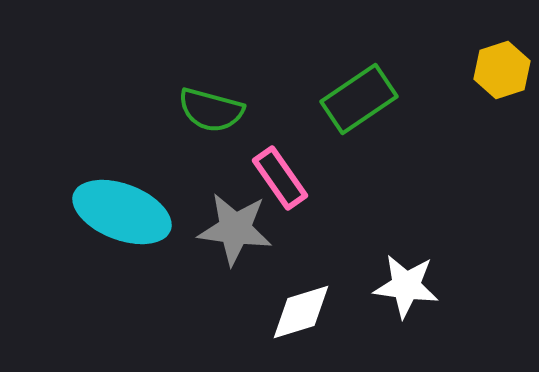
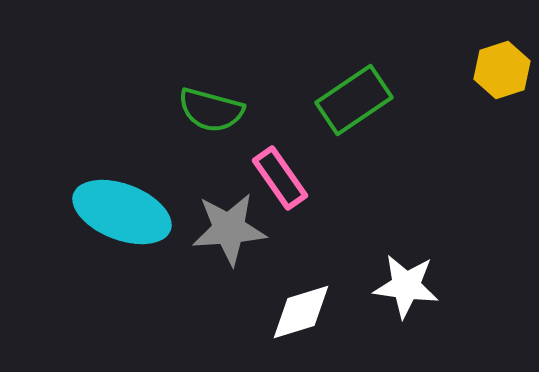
green rectangle: moved 5 px left, 1 px down
gray star: moved 6 px left; rotated 12 degrees counterclockwise
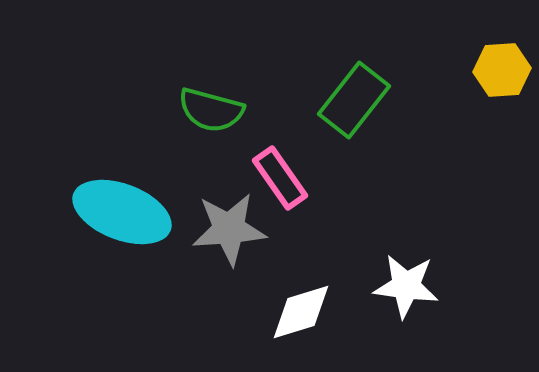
yellow hexagon: rotated 14 degrees clockwise
green rectangle: rotated 18 degrees counterclockwise
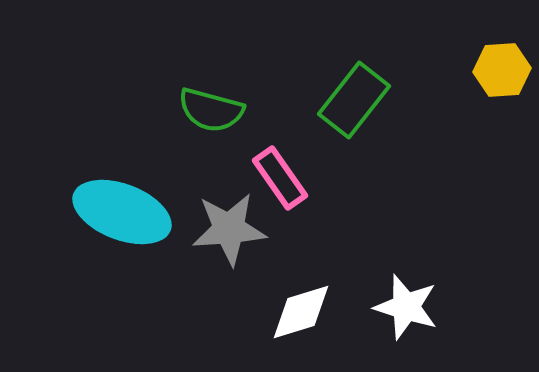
white star: moved 21 px down; rotated 10 degrees clockwise
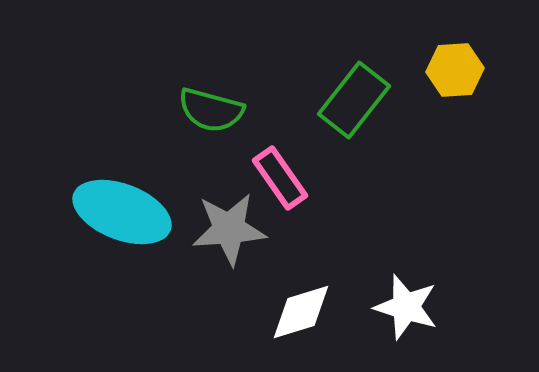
yellow hexagon: moved 47 px left
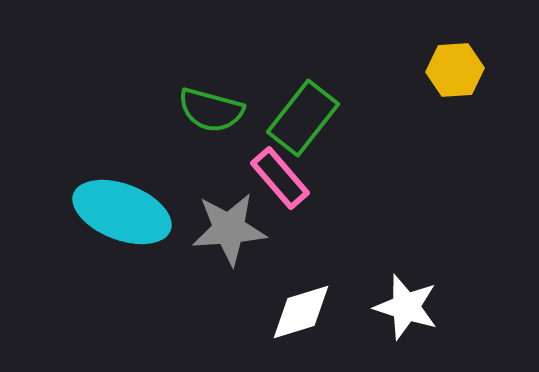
green rectangle: moved 51 px left, 18 px down
pink rectangle: rotated 6 degrees counterclockwise
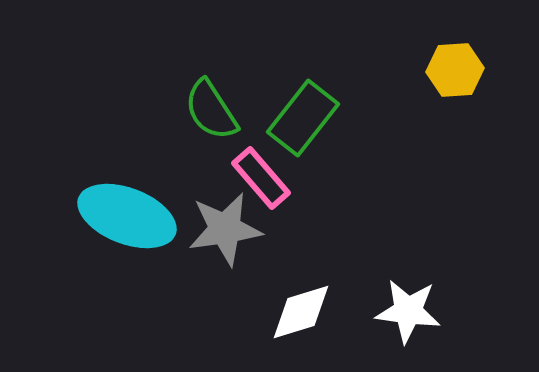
green semicircle: rotated 42 degrees clockwise
pink rectangle: moved 19 px left
cyan ellipse: moved 5 px right, 4 px down
gray star: moved 4 px left; rotated 4 degrees counterclockwise
white star: moved 2 px right, 4 px down; rotated 10 degrees counterclockwise
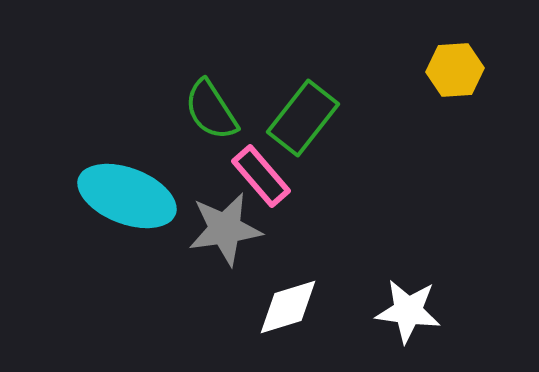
pink rectangle: moved 2 px up
cyan ellipse: moved 20 px up
white diamond: moved 13 px left, 5 px up
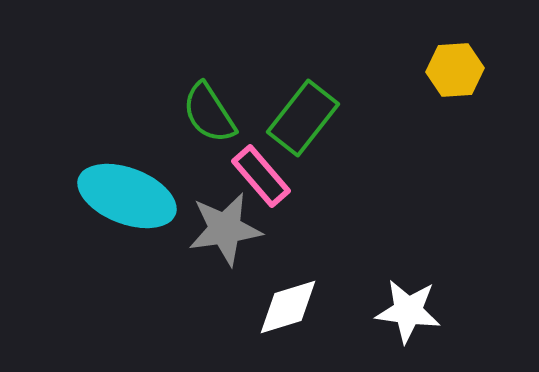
green semicircle: moved 2 px left, 3 px down
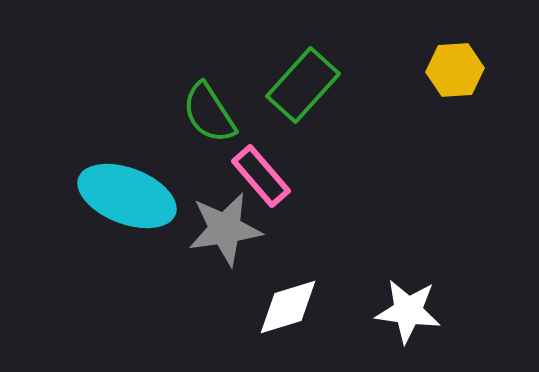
green rectangle: moved 33 px up; rotated 4 degrees clockwise
